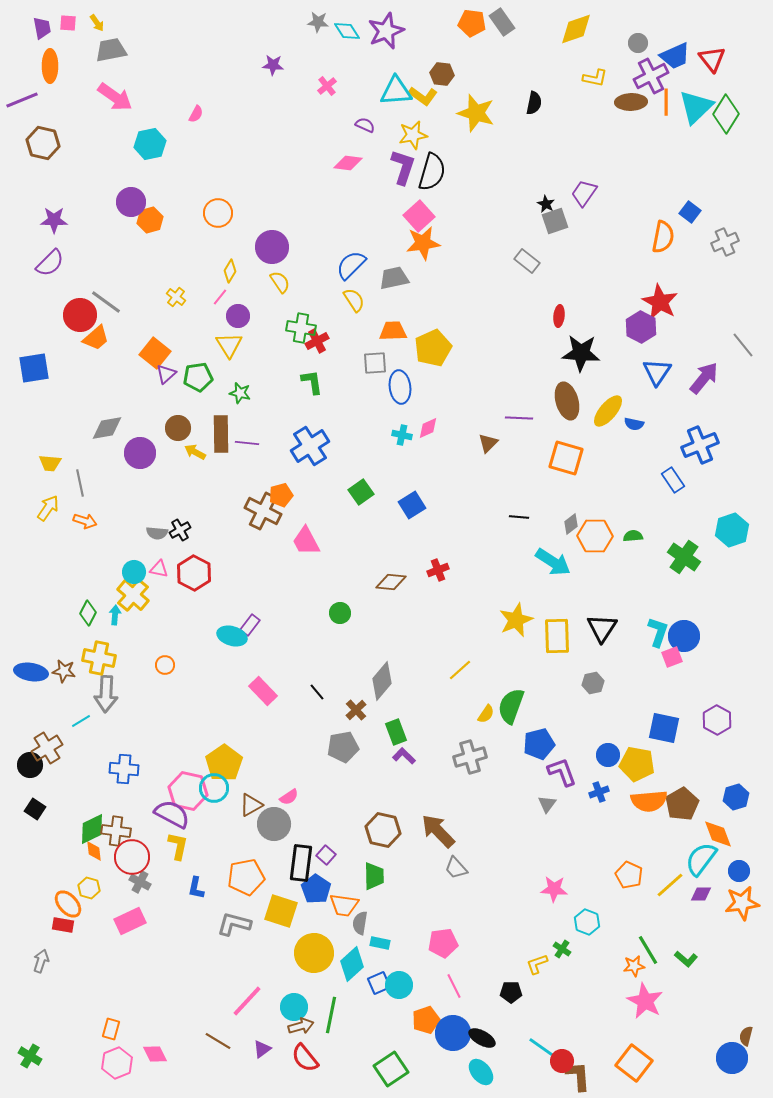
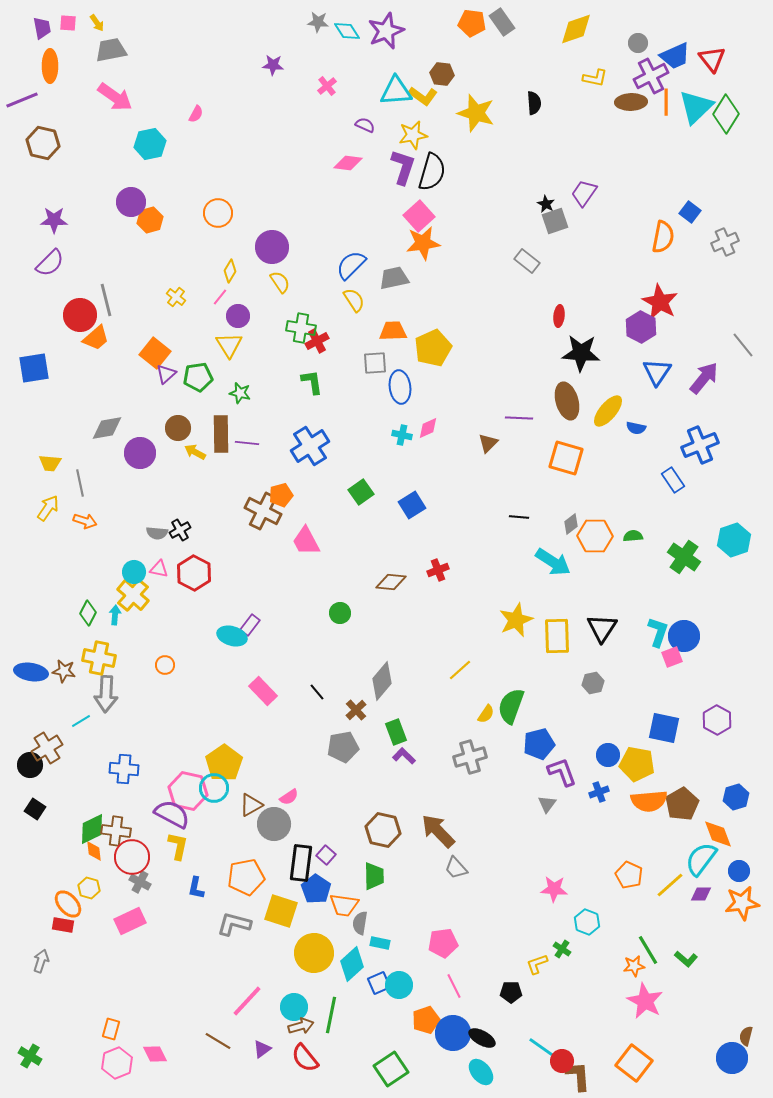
black semicircle at (534, 103): rotated 15 degrees counterclockwise
gray line at (106, 302): moved 2 px up; rotated 40 degrees clockwise
blue semicircle at (634, 424): moved 2 px right, 4 px down
cyan hexagon at (732, 530): moved 2 px right, 10 px down
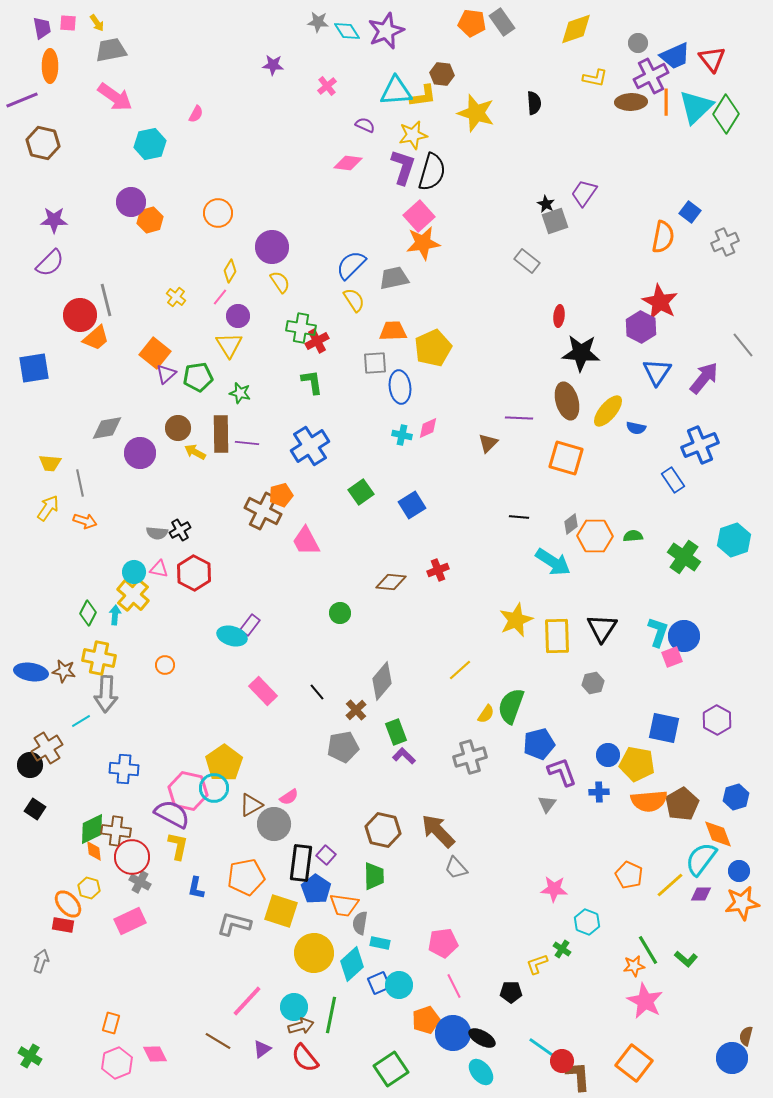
yellow L-shape at (423, 96): rotated 44 degrees counterclockwise
blue cross at (599, 792): rotated 18 degrees clockwise
orange rectangle at (111, 1029): moved 6 px up
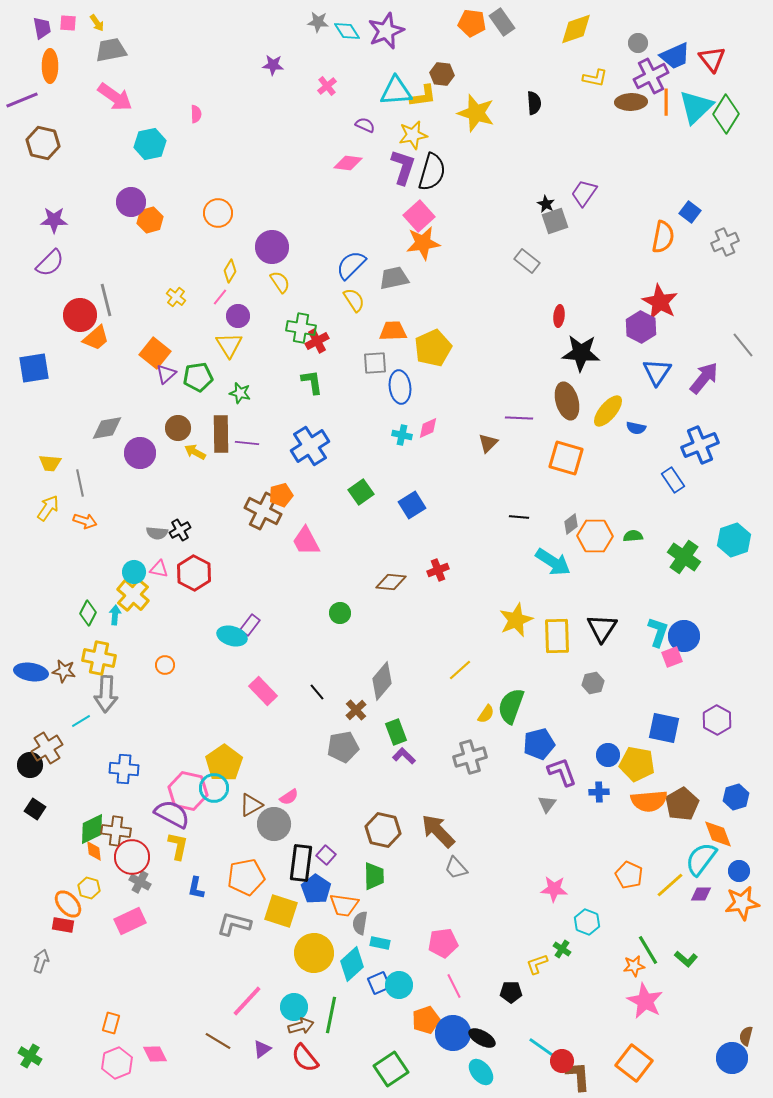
pink semicircle at (196, 114): rotated 30 degrees counterclockwise
